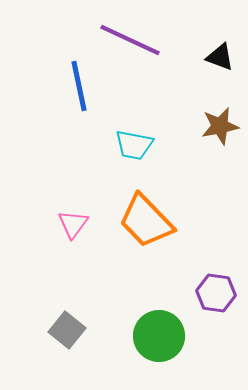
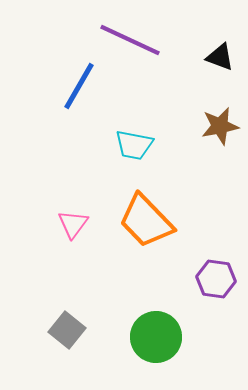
blue line: rotated 42 degrees clockwise
purple hexagon: moved 14 px up
green circle: moved 3 px left, 1 px down
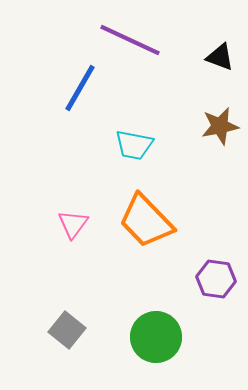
blue line: moved 1 px right, 2 px down
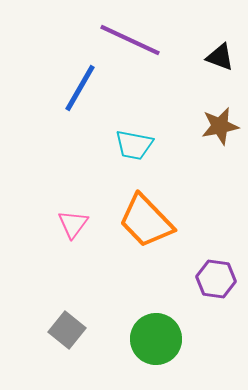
green circle: moved 2 px down
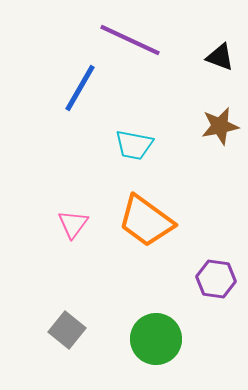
orange trapezoid: rotated 10 degrees counterclockwise
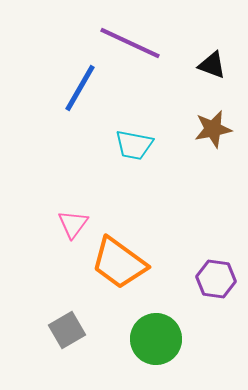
purple line: moved 3 px down
black triangle: moved 8 px left, 8 px down
brown star: moved 7 px left, 3 px down
orange trapezoid: moved 27 px left, 42 px down
gray square: rotated 21 degrees clockwise
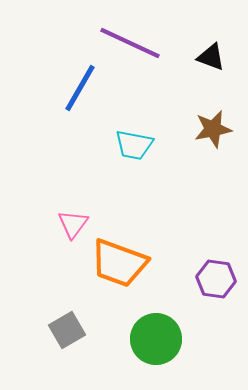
black triangle: moved 1 px left, 8 px up
orange trapezoid: rotated 16 degrees counterclockwise
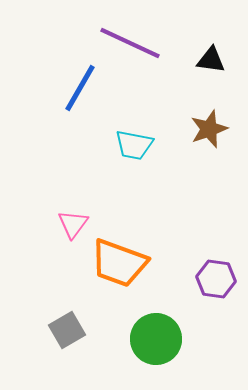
black triangle: moved 3 px down; rotated 12 degrees counterclockwise
brown star: moved 4 px left; rotated 9 degrees counterclockwise
